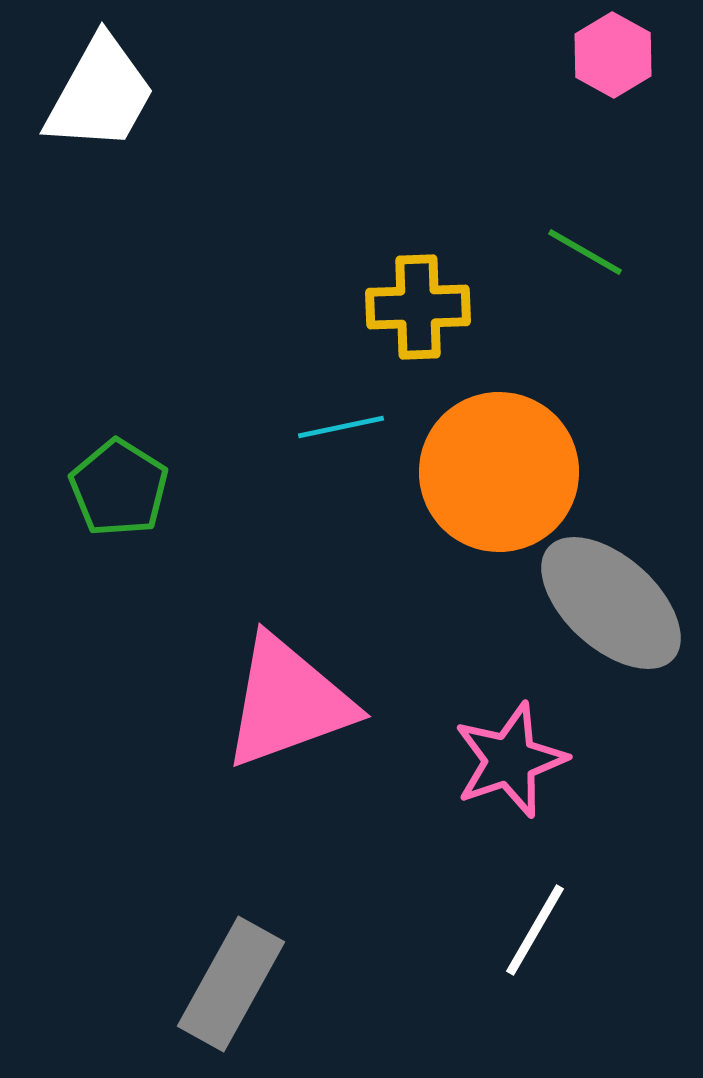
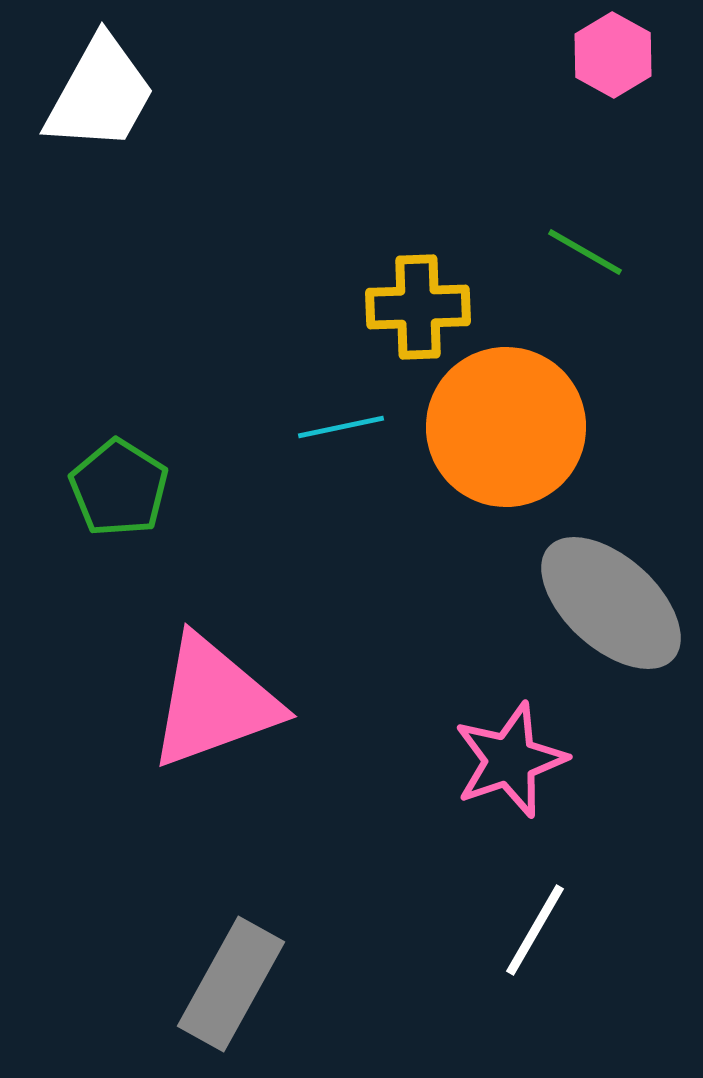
orange circle: moved 7 px right, 45 px up
pink triangle: moved 74 px left
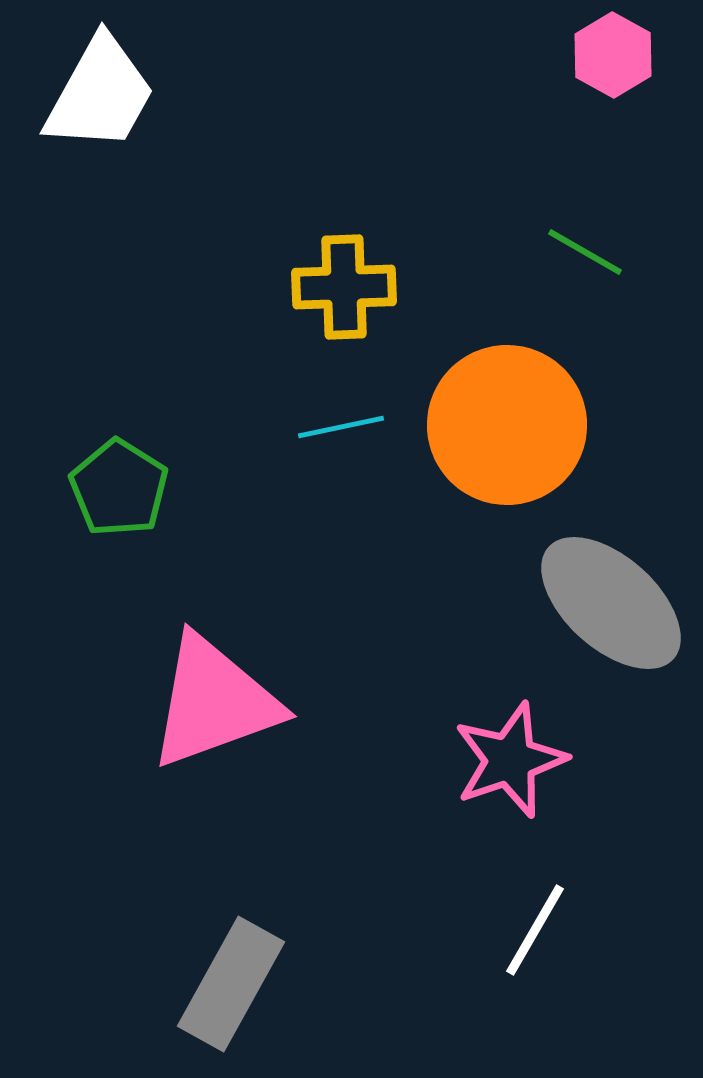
yellow cross: moved 74 px left, 20 px up
orange circle: moved 1 px right, 2 px up
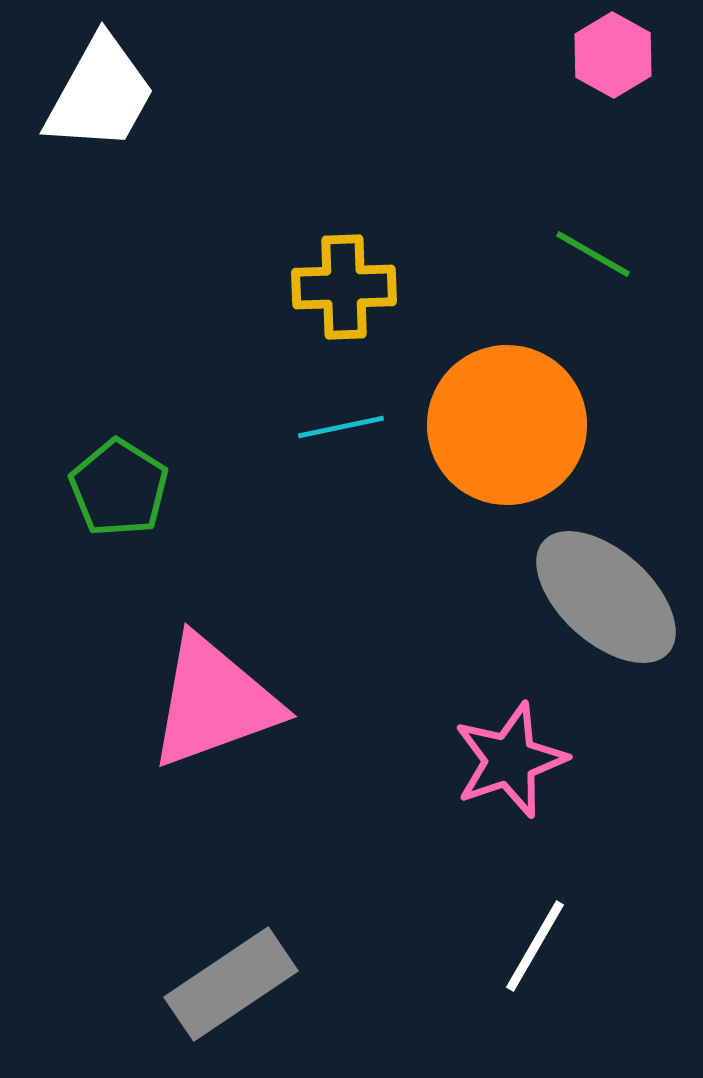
green line: moved 8 px right, 2 px down
gray ellipse: moved 5 px left, 6 px up
white line: moved 16 px down
gray rectangle: rotated 27 degrees clockwise
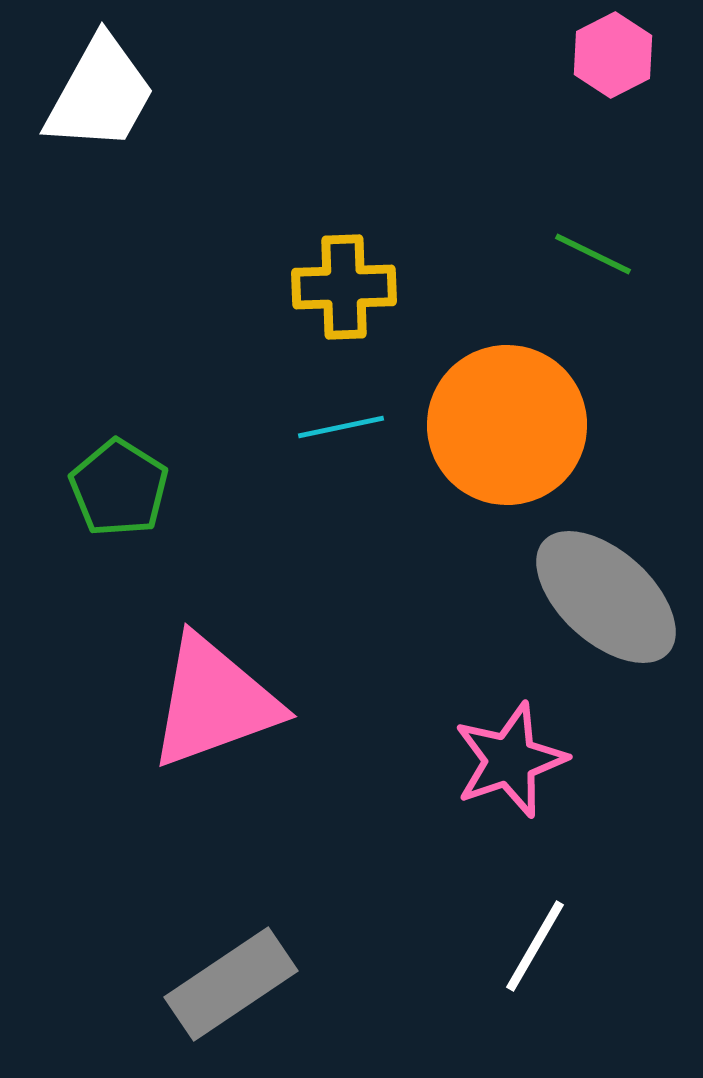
pink hexagon: rotated 4 degrees clockwise
green line: rotated 4 degrees counterclockwise
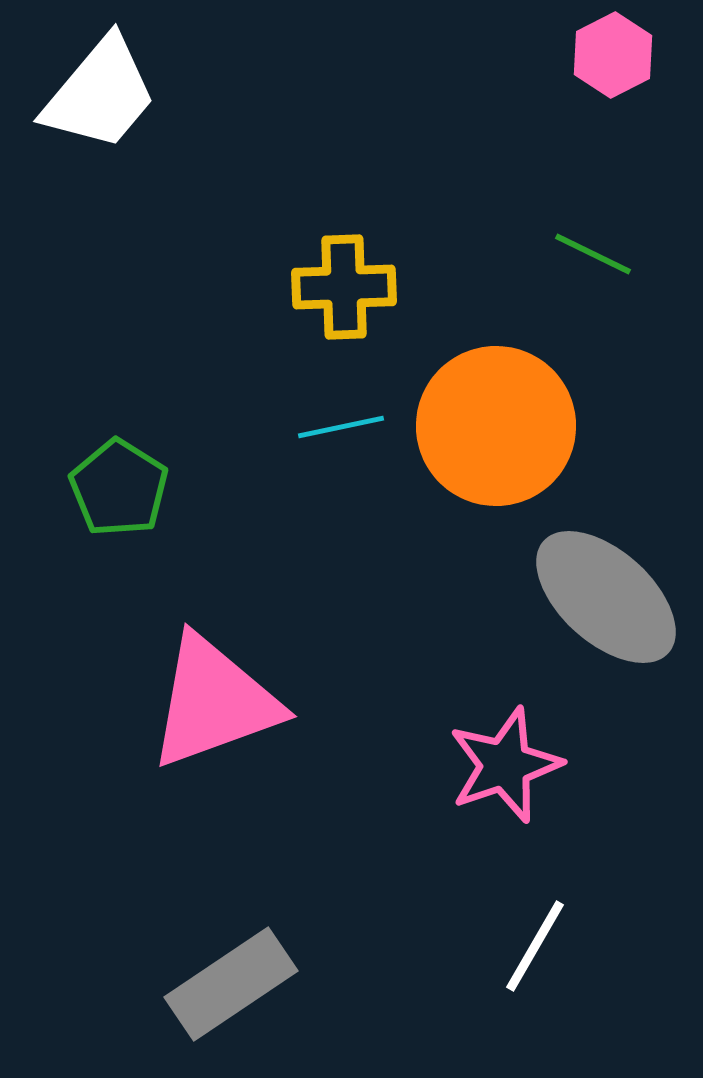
white trapezoid: rotated 11 degrees clockwise
orange circle: moved 11 px left, 1 px down
pink star: moved 5 px left, 5 px down
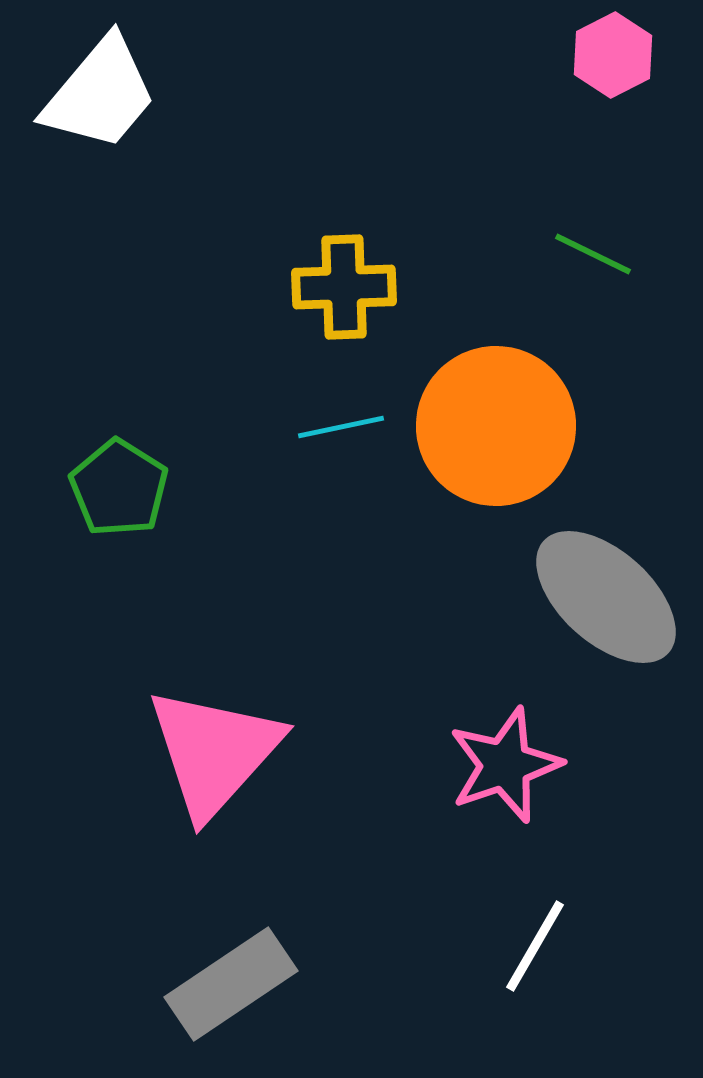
pink triangle: moved 50 px down; rotated 28 degrees counterclockwise
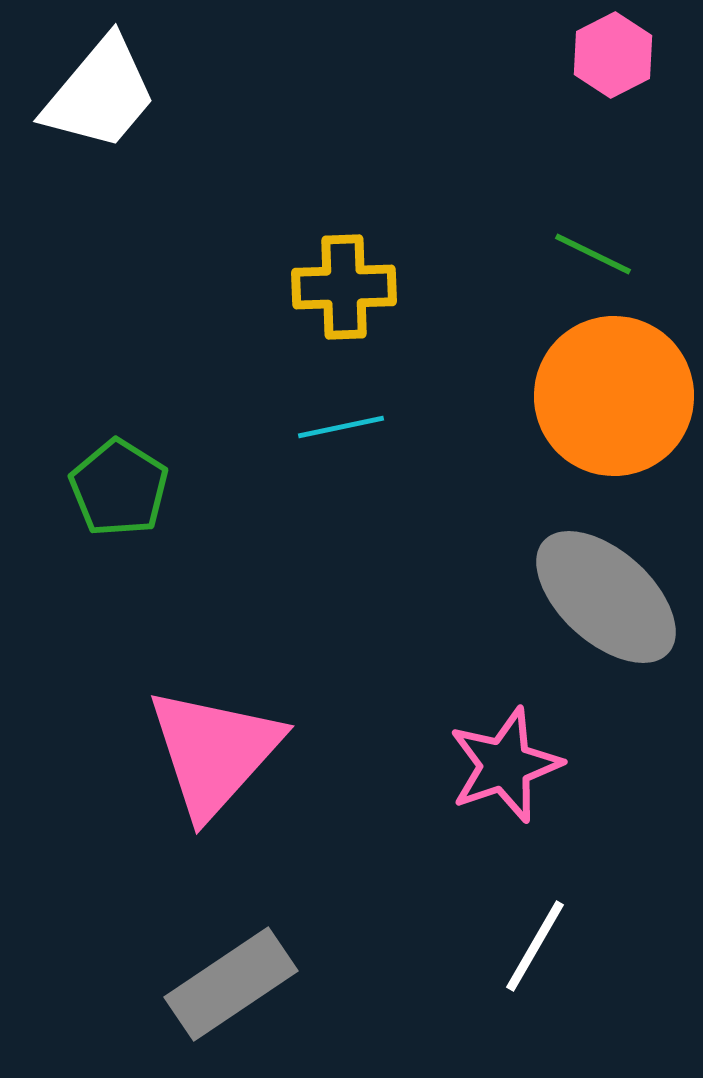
orange circle: moved 118 px right, 30 px up
